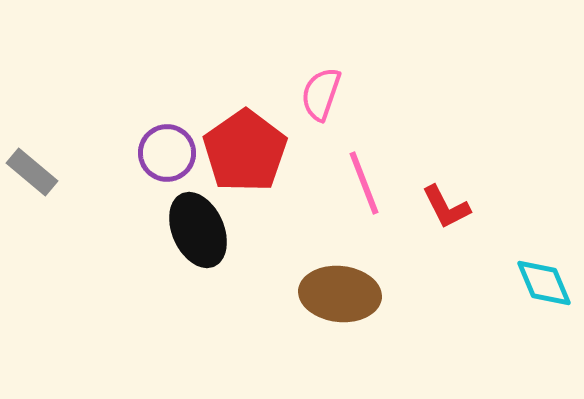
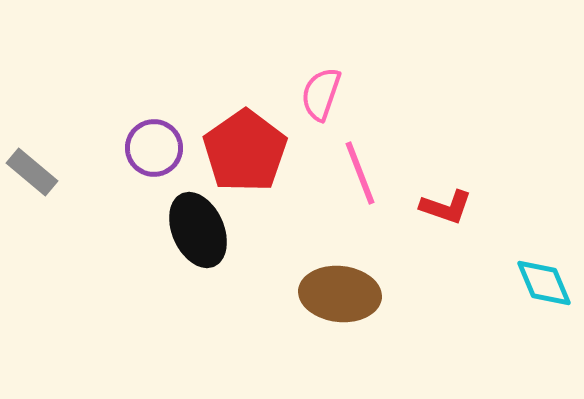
purple circle: moved 13 px left, 5 px up
pink line: moved 4 px left, 10 px up
red L-shape: rotated 44 degrees counterclockwise
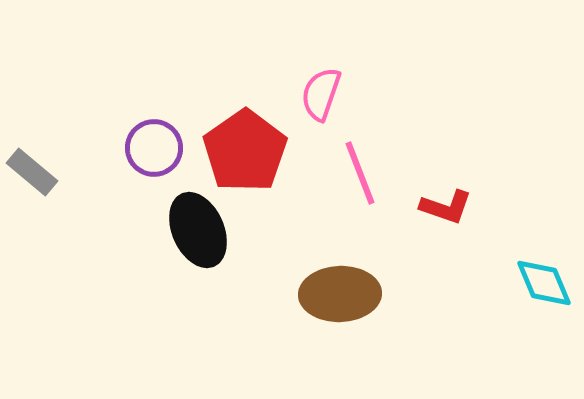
brown ellipse: rotated 8 degrees counterclockwise
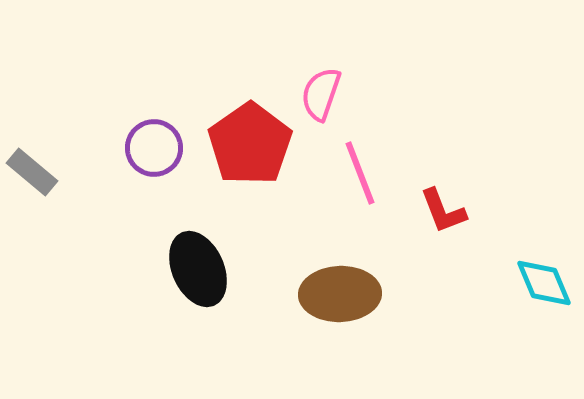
red pentagon: moved 5 px right, 7 px up
red L-shape: moved 3 px left, 4 px down; rotated 50 degrees clockwise
black ellipse: moved 39 px down
